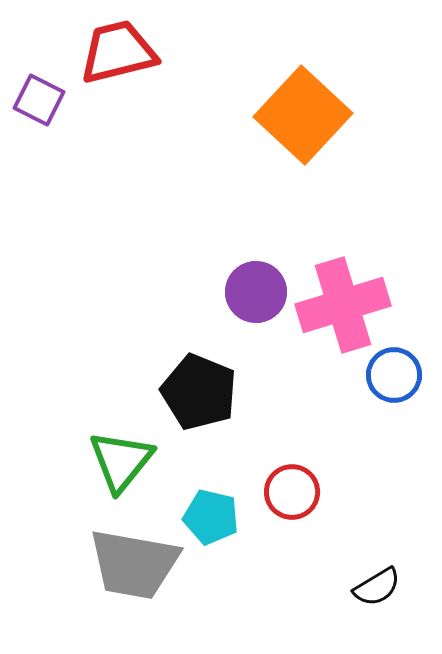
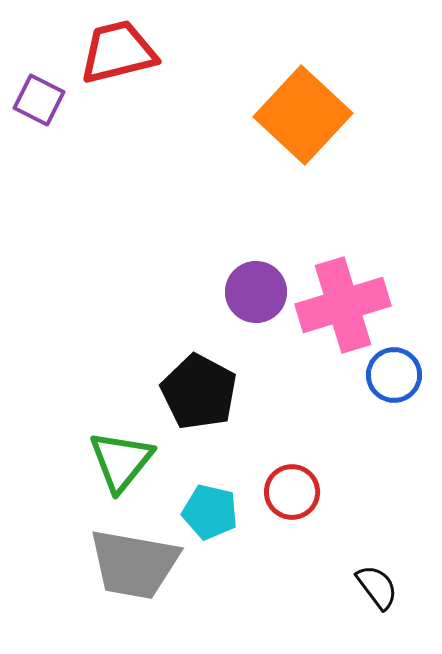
black pentagon: rotated 6 degrees clockwise
cyan pentagon: moved 1 px left, 5 px up
black semicircle: rotated 96 degrees counterclockwise
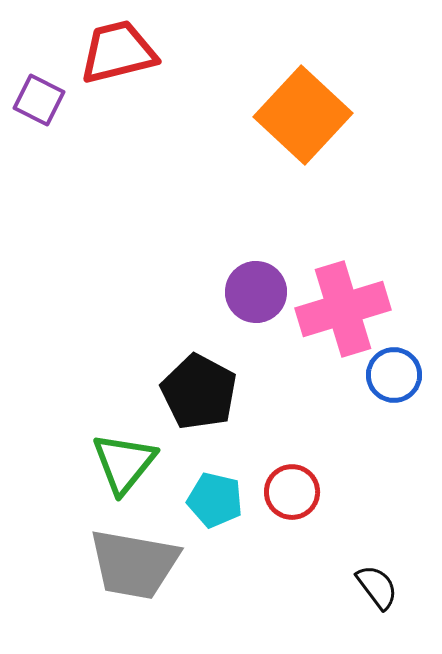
pink cross: moved 4 px down
green triangle: moved 3 px right, 2 px down
cyan pentagon: moved 5 px right, 12 px up
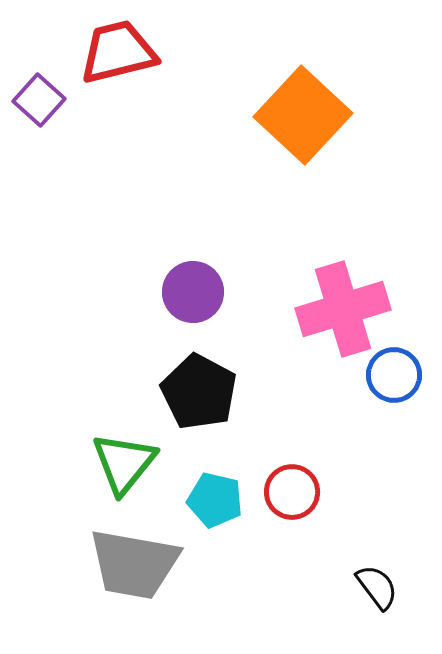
purple square: rotated 15 degrees clockwise
purple circle: moved 63 px left
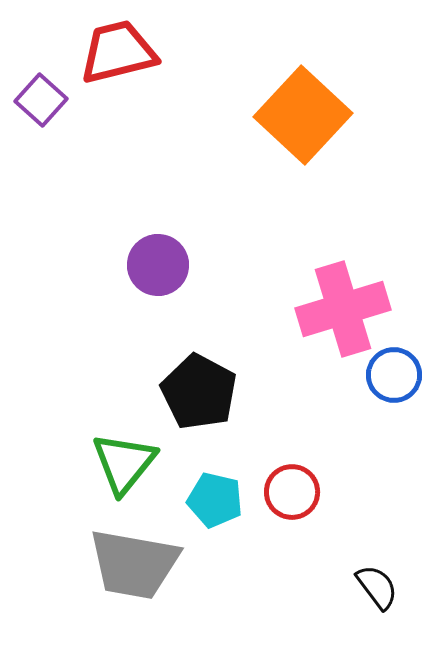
purple square: moved 2 px right
purple circle: moved 35 px left, 27 px up
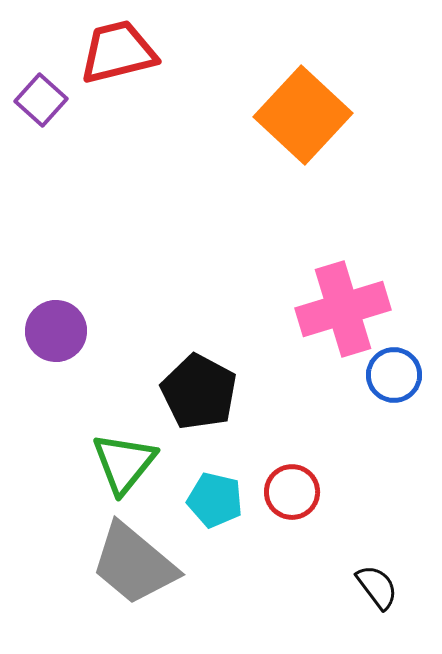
purple circle: moved 102 px left, 66 px down
gray trapezoid: rotated 30 degrees clockwise
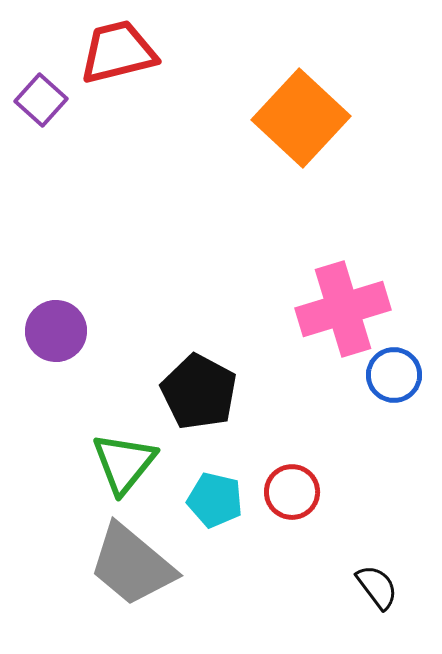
orange square: moved 2 px left, 3 px down
gray trapezoid: moved 2 px left, 1 px down
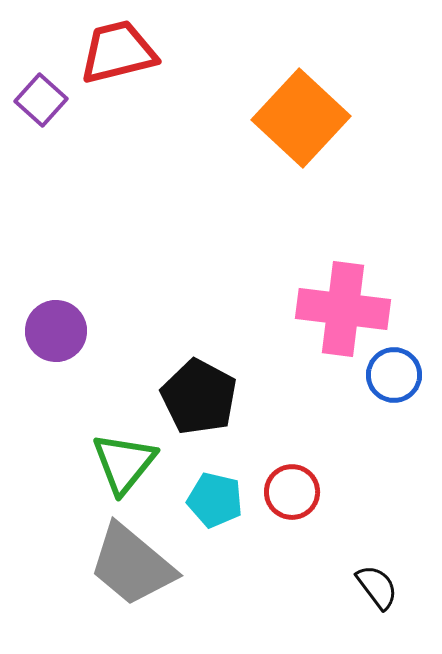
pink cross: rotated 24 degrees clockwise
black pentagon: moved 5 px down
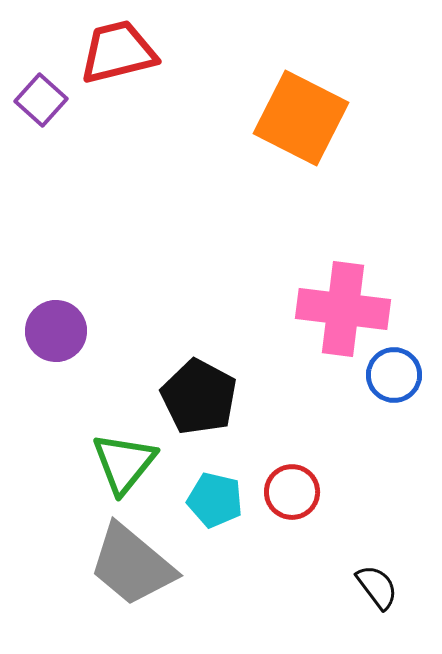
orange square: rotated 16 degrees counterclockwise
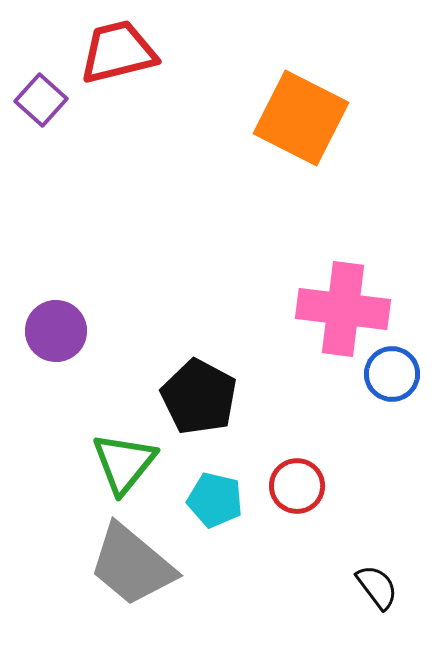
blue circle: moved 2 px left, 1 px up
red circle: moved 5 px right, 6 px up
